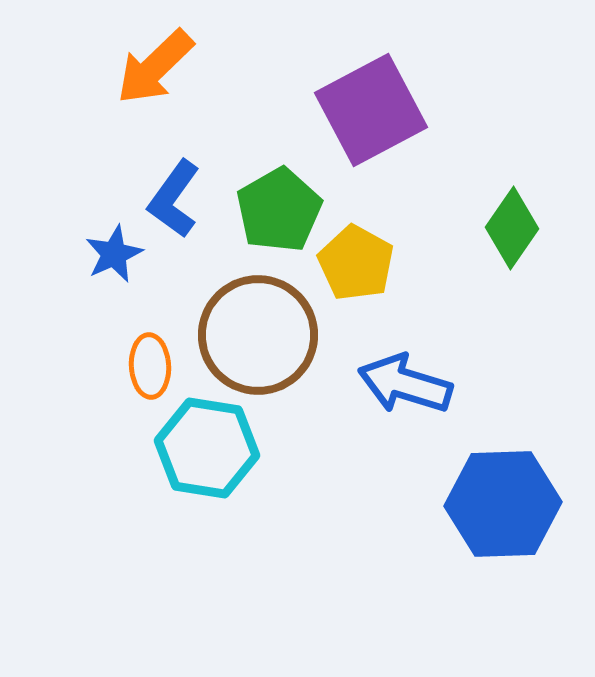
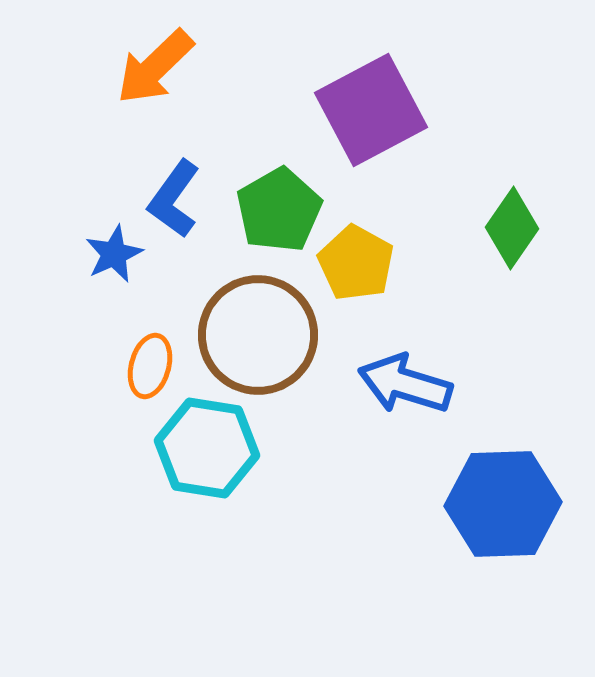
orange ellipse: rotated 18 degrees clockwise
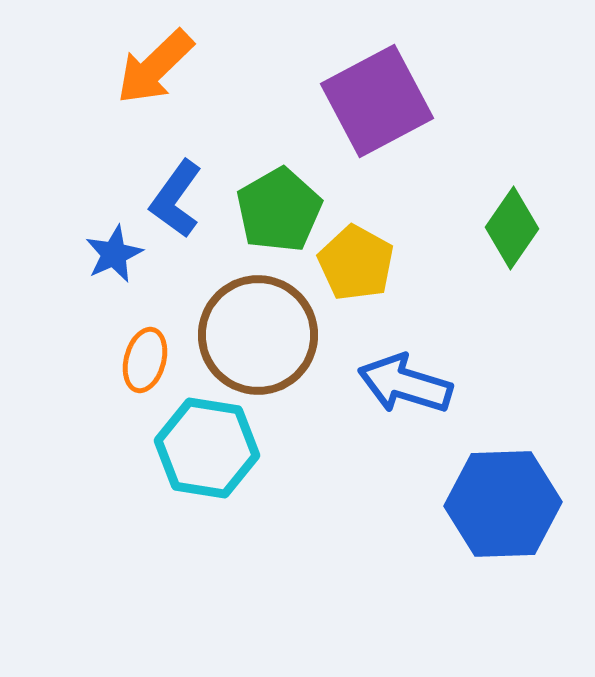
purple square: moved 6 px right, 9 px up
blue L-shape: moved 2 px right
orange ellipse: moved 5 px left, 6 px up
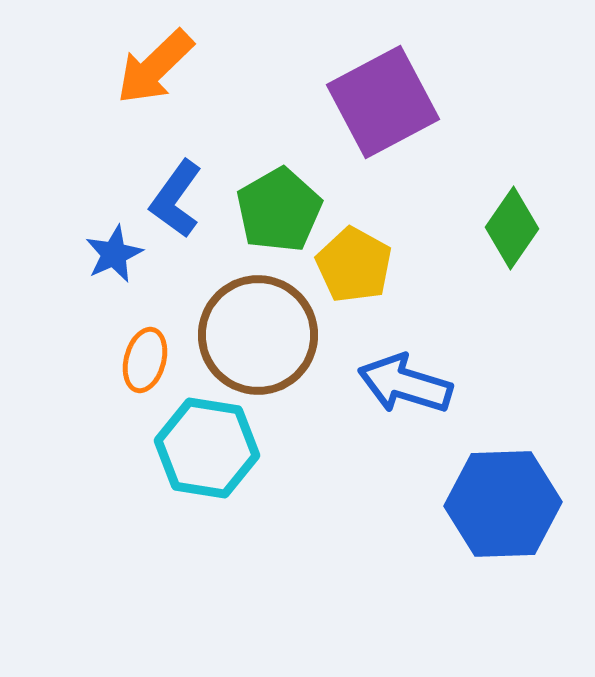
purple square: moved 6 px right, 1 px down
yellow pentagon: moved 2 px left, 2 px down
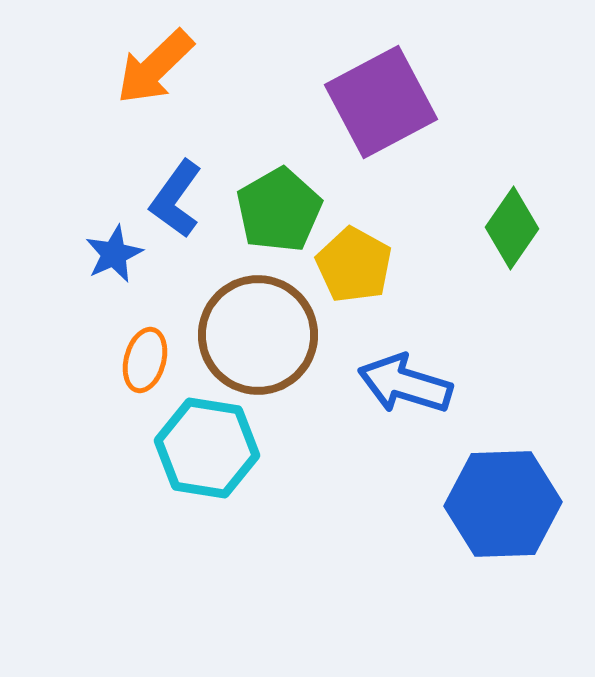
purple square: moved 2 px left
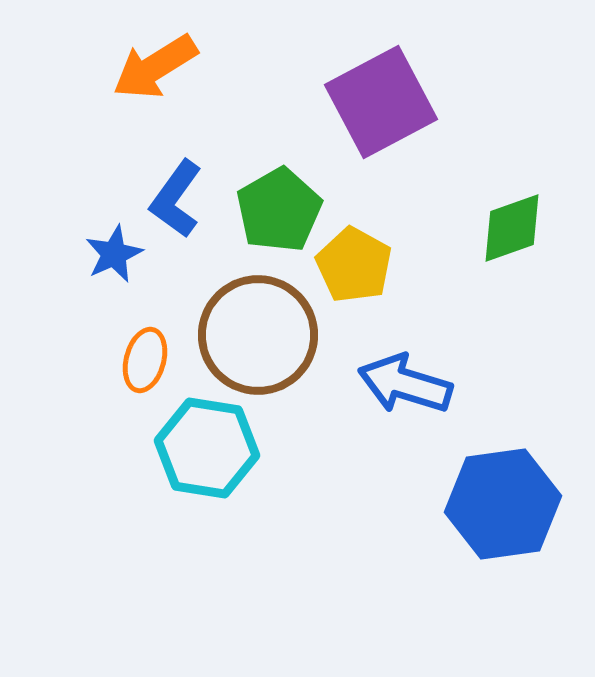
orange arrow: rotated 12 degrees clockwise
green diamond: rotated 36 degrees clockwise
blue hexagon: rotated 6 degrees counterclockwise
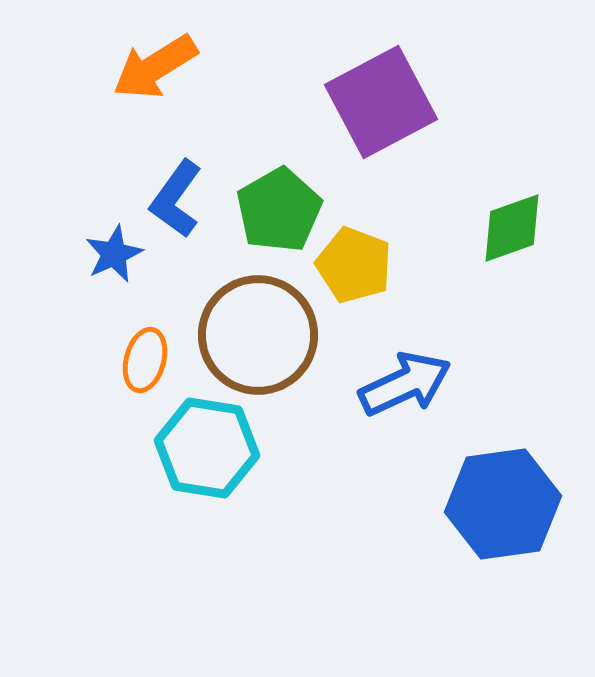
yellow pentagon: rotated 8 degrees counterclockwise
blue arrow: rotated 138 degrees clockwise
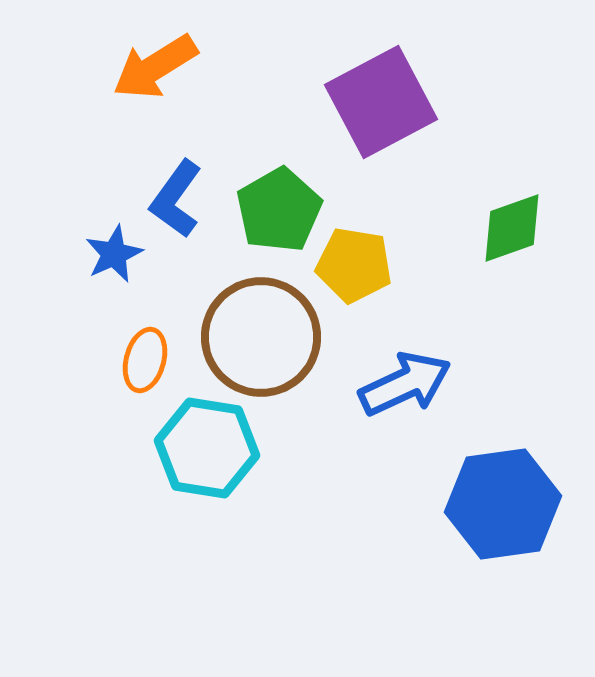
yellow pentagon: rotated 12 degrees counterclockwise
brown circle: moved 3 px right, 2 px down
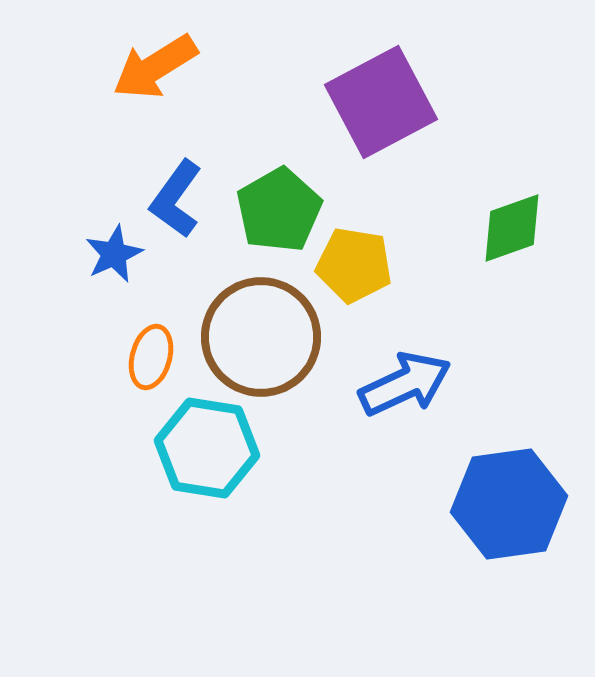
orange ellipse: moved 6 px right, 3 px up
blue hexagon: moved 6 px right
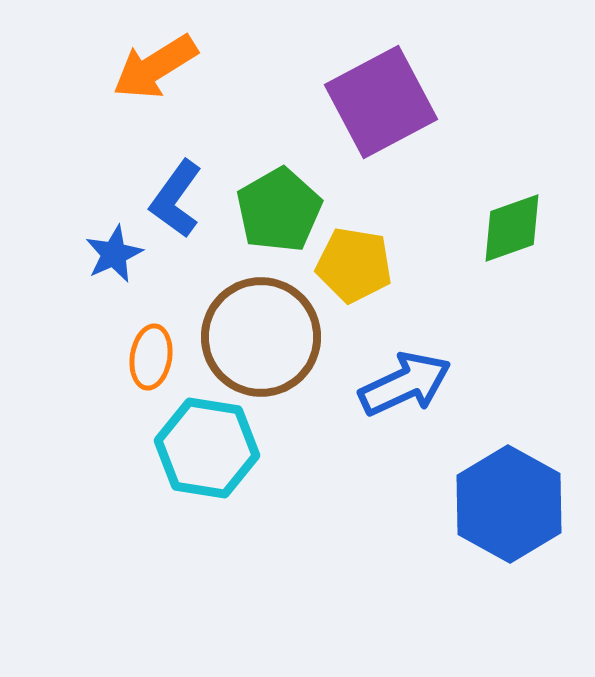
orange ellipse: rotated 6 degrees counterclockwise
blue hexagon: rotated 23 degrees counterclockwise
